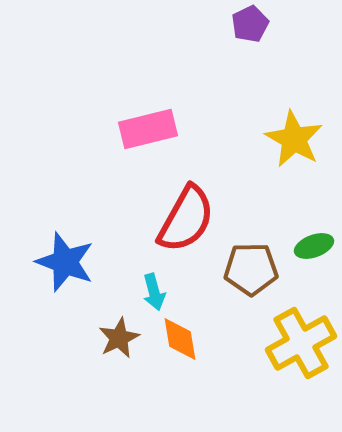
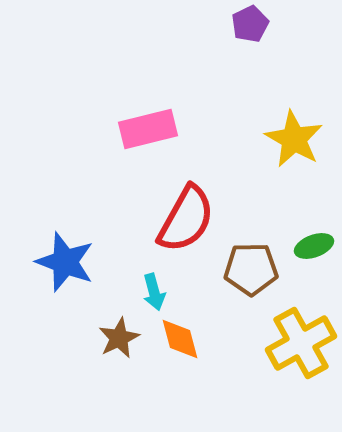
orange diamond: rotated 6 degrees counterclockwise
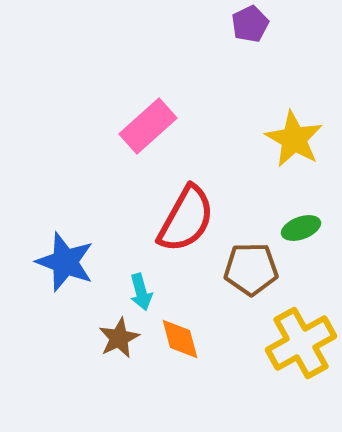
pink rectangle: moved 3 px up; rotated 28 degrees counterclockwise
green ellipse: moved 13 px left, 18 px up
cyan arrow: moved 13 px left
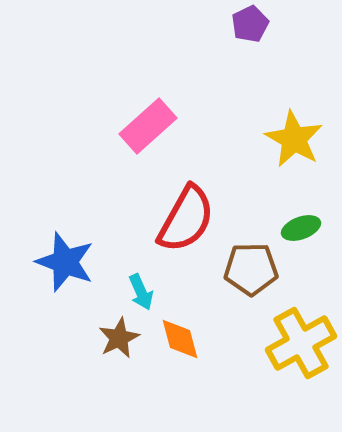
cyan arrow: rotated 9 degrees counterclockwise
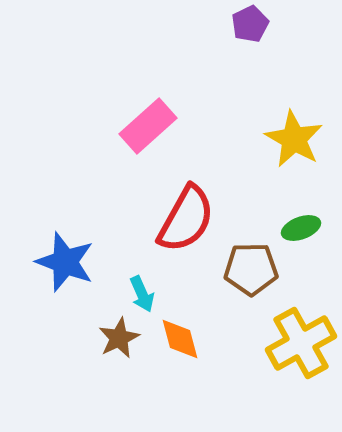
cyan arrow: moved 1 px right, 2 px down
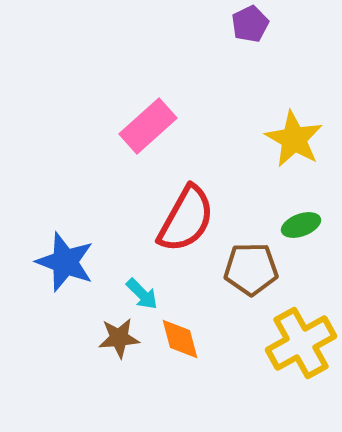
green ellipse: moved 3 px up
cyan arrow: rotated 21 degrees counterclockwise
brown star: rotated 21 degrees clockwise
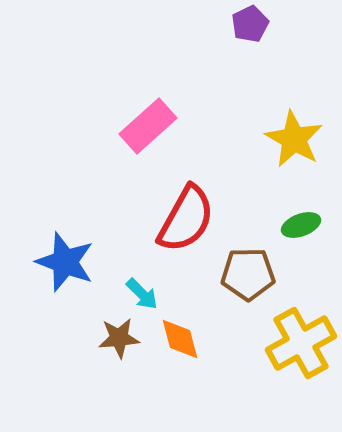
brown pentagon: moved 3 px left, 5 px down
